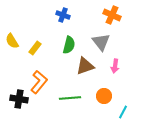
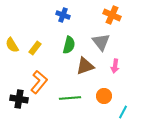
yellow semicircle: moved 4 px down
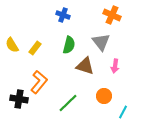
brown triangle: rotated 36 degrees clockwise
green line: moved 2 px left, 5 px down; rotated 40 degrees counterclockwise
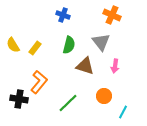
yellow semicircle: moved 1 px right
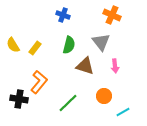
pink arrow: rotated 16 degrees counterclockwise
cyan line: rotated 32 degrees clockwise
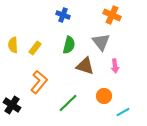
yellow semicircle: rotated 28 degrees clockwise
black cross: moved 7 px left, 6 px down; rotated 24 degrees clockwise
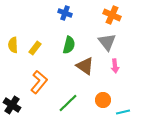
blue cross: moved 2 px right, 2 px up
gray triangle: moved 6 px right
brown triangle: rotated 18 degrees clockwise
orange circle: moved 1 px left, 4 px down
cyan line: rotated 16 degrees clockwise
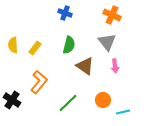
black cross: moved 5 px up
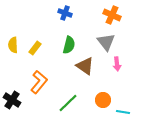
gray triangle: moved 1 px left
pink arrow: moved 2 px right, 2 px up
cyan line: rotated 24 degrees clockwise
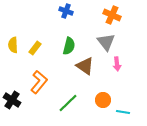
blue cross: moved 1 px right, 2 px up
green semicircle: moved 1 px down
